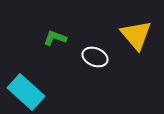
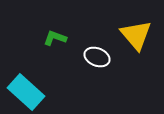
white ellipse: moved 2 px right
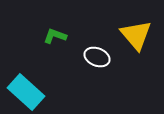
green L-shape: moved 2 px up
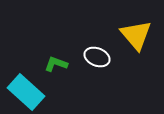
green L-shape: moved 1 px right, 28 px down
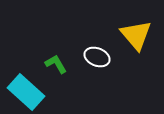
green L-shape: rotated 40 degrees clockwise
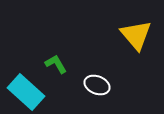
white ellipse: moved 28 px down
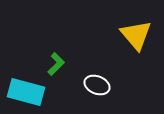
green L-shape: rotated 75 degrees clockwise
cyan rectangle: rotated 27 degrees counterclockwise
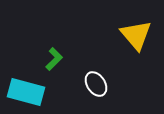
green L-shape: moved 2 px left, 5 px up
white ellipse: moved 1 px left, 1 px up; rotated 35 degrees clockwise
